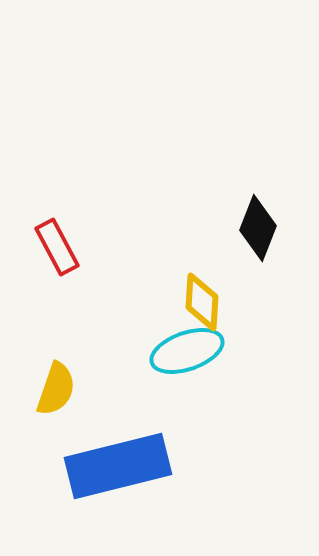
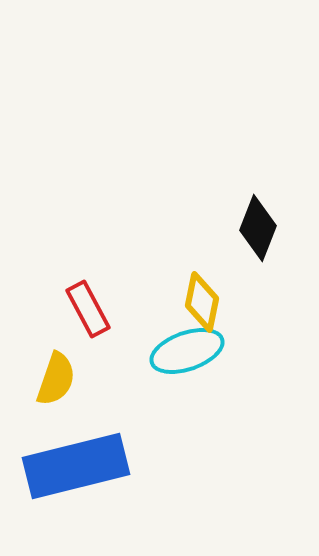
red rectangle: moved 31 px right, 62 px down
yellow diamond: rotated 8 degrees clockwise
yellow semicircle: moved 10 px up
blue rectangle: moved 42 px left
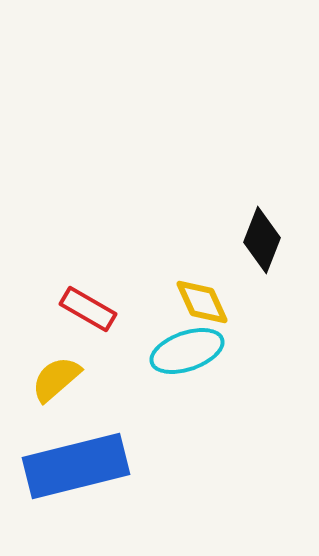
black diamond: moved 4 px right, 12 px down
yellow diamond: rotated 36 degrees counterclockwise
red rectangle: rotated 32 degrees counterclockwise
yellow semicircle: rotated 150 degrees counterclockwise
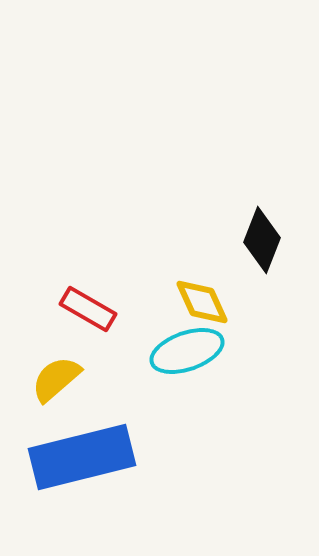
blue rectangle: moved 6 px right, 9 px up
